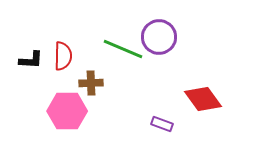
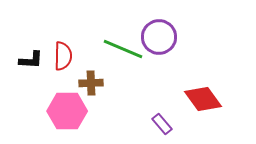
purple rectangle: rotated 30 degrees clockwise
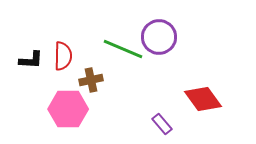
brown cross: moved 3 px up; rotated 10 degrees counterclockwise
pink hexagon: moved 1 px right, 2 px up
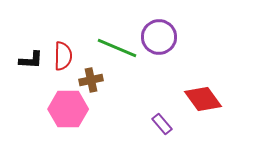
green line: moved 6 px left, 1 px up
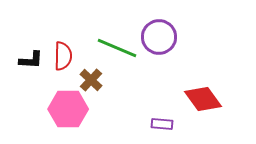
brown cross: rotated 35 degrees counterclockwise
purple rectangle: rotated 45 degrees counterclockwise
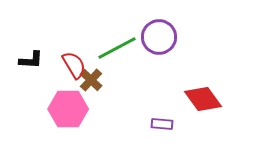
green line: rotated 51 degrees counterclockwise
red semicircle: moved 11 px right, 9 px down; rotated 32 degrees counterclockwise
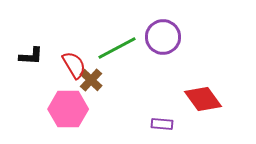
purple circle: moved 4 px right
black L-shape: moved 4 px up
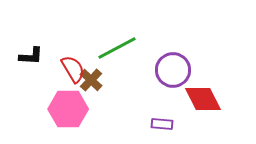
purple circle: moved 10 px right, 33 px down
red semicircle: moved 1 px left, 4 px down
red diamond: rotated 9 degrees clockwise
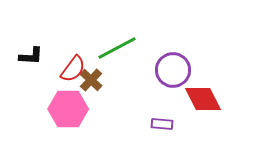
red semicircle: rotated 68 degrees clockwise
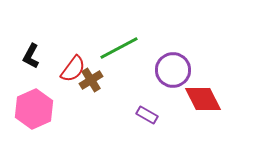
green line: moved 2 px right
black L-shape: rotated 115 degrees clockwise
brown cross: rotated 15 degrees clockwise
pink hexagon: moved 34 px left; rotated 24 degrees counterclockwise
purple rectangle: moved 15 px left, 9 px up; rotated 25 degrees clockwise
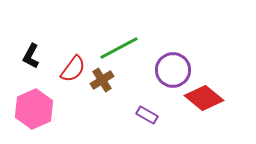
brown cross: moved 11 px right
red diamond: moved 1 px right, 1 px up; rotated 24 degrees counterclockwise
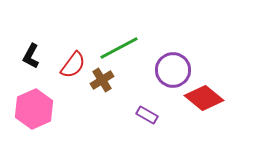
red semicircle: moved 4 px up
